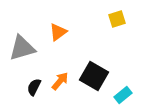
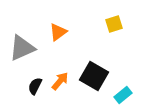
yellow square: moved 3 px left, 5 px down
gray triangle: rotated 8 degrees counterclockwise
black semicircle: moved 1 px right, 1 px up
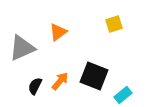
black square: rotated 8 degrees counterclockwise
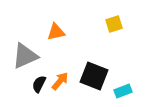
orange triangle: moved 2 px left; rotated 24 degrees clockwise
gray triangle: moved 3 px right, 8 px down
black semicircle: moved 4 px right, 2 px up
cyan rectangle: moved 4 px up; rotated 18 degrees clockwise
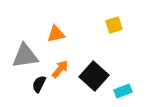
yellow square: moved 1 px down
orange triangle: moved 2 px down
gray triangle: rotated 16 degrees clockwise
black square: rotated 20 degrees clockwise
orange arrow: moved 12 px up
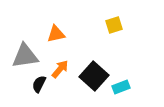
cyan rectangle: moved 2 px left, 4 px up
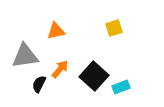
yellow square: moved 3 px down
orange triangle: moved 3 px up
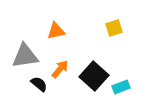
black semicircle: rotated 102 degrees clockwise
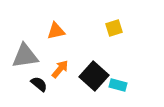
cyan rectangle: moved 3 px left, 2 px up; rotated 36 degrees clockwise
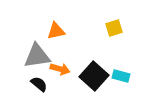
gray triangle: moved 12 px right
orange arrow: rotated 66 degrees clockwise
cyan rectangle: moved 3 px right, 9 px up
